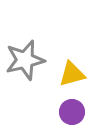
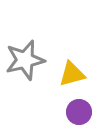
purple circle: moved 7 px right
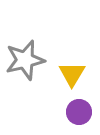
yellow triangle: rotated 44 degrees counterclockwise
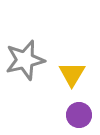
purple circle: moved 3 px down
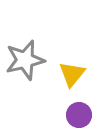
yellow triangle: rotated 8 degrees clockwise
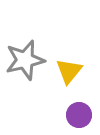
yellow triangle: moved 3 px left, 3 px up
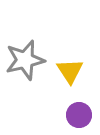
yellow triangle: moved 1 px right; rotated 12 degrees counterclockwise
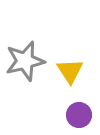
gray star: moved 1 px down
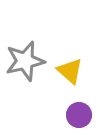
yellow triangle: rotated 16 degrees counterclockwise
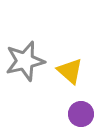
purple circle: moved 2 px right, 1 px up
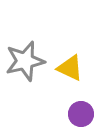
yellow triangle: moved 3 px up; rotated 16 degrees counterclockwise
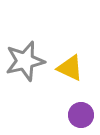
purple circle: moved 1 px down
